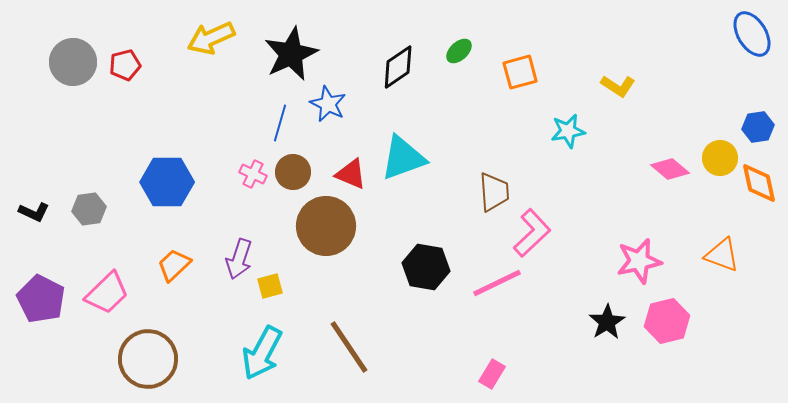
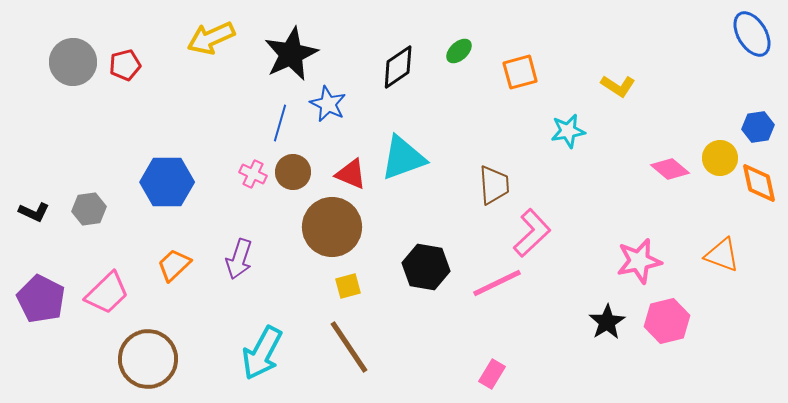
brown trapezoid at (494, 192): moved 7 px up
brown circle at (326, 226): moved 6 px right, 1 px down
yellow square at (270, 286): moved 78 px right
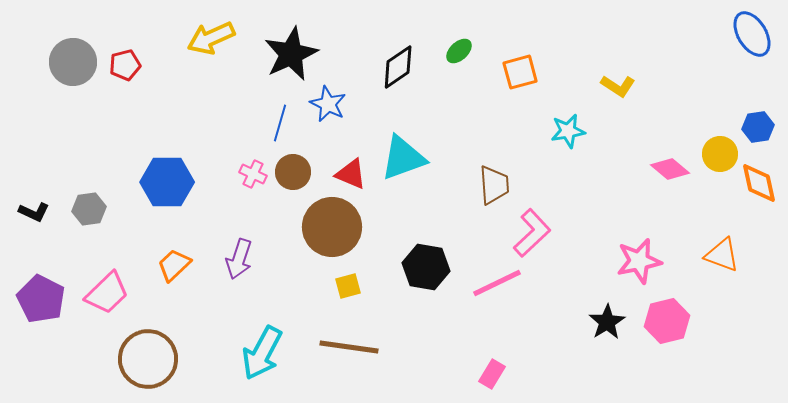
yellow circle at (720, 158): moved 4 px up
brown line at (349, 347): rotated 48 degrees counterclockwise
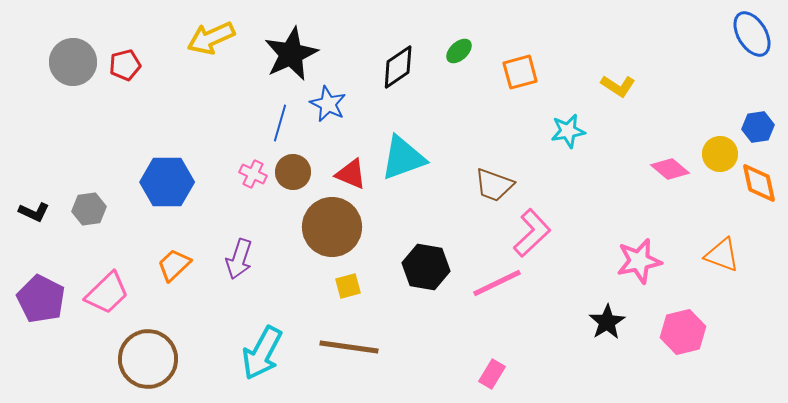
brown trapezoid at (494, 185): rotated 114 degrees clockwise
pink hexagon at (667, 321): moved 16 px right, 11 px down
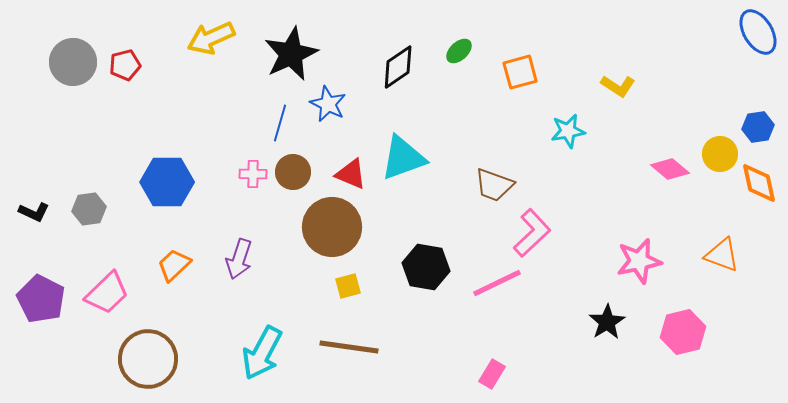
blue ellipse at (752, 34): moved 6 px right, 2 px up
pink cross at (253, 174): rotated 24 degrees counterclockwise
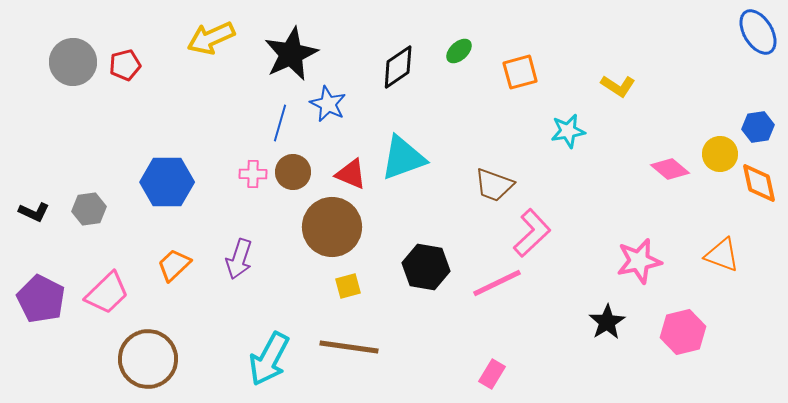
cyan arrow at (262, 353): moved 7 px right, 6 px down
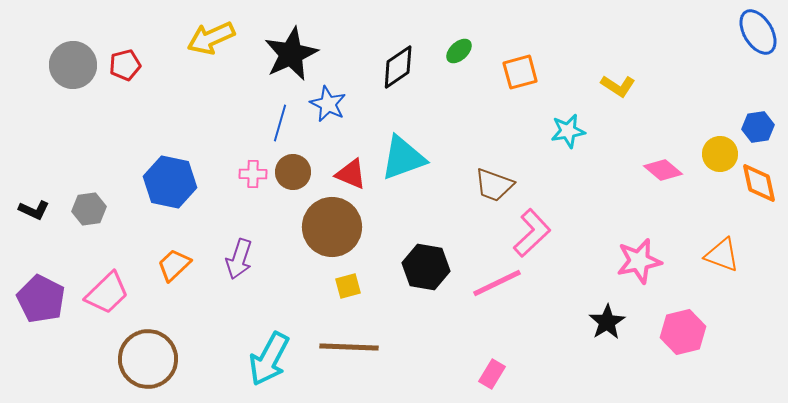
gray circle at (73, 62): moved 3 px down
pink diamond at (670, 169): moved 7 px left, 1 px down
blue hexagon at (167, 182): moved 3 px right; rotated 12 degrees clockwise
black L-shape at (34, 212): moved 2 px up
brown line at (349, 347): rotated 6 degrees counterclockwise
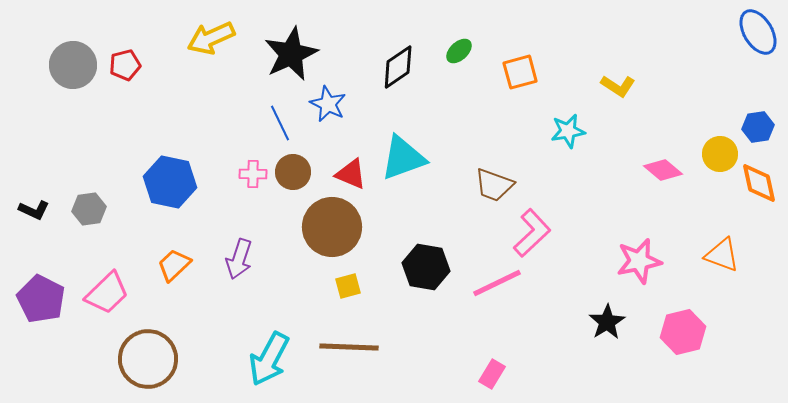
blue line at (280, 123): rotated 42 degrees counterclockwise
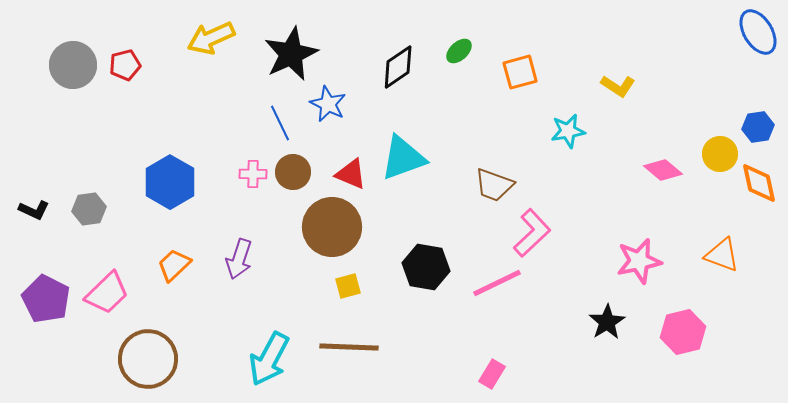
blue hexagon at (170, 182): rotated 18 degrees clockwise
purple pentagon at (41, 299): moved 5 px right
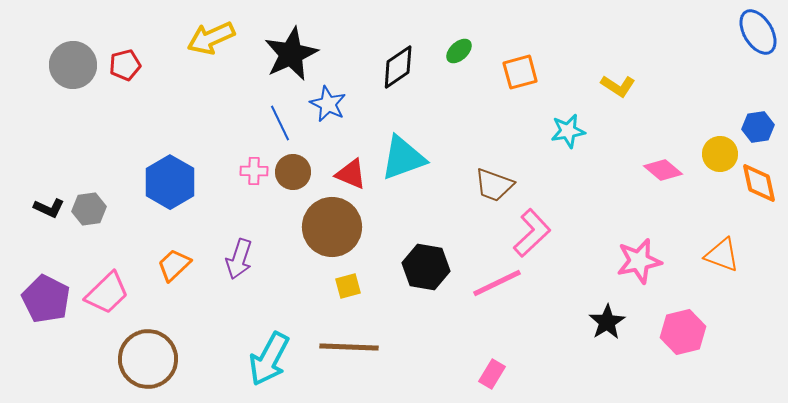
pink cross at (253, 174): moved 1 px right, 3 px up
black L-shape at (34, 210): moved 15 px right, 2 px up
